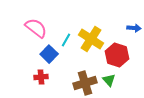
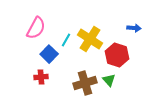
pink semicircle: rotated 80 degrees clockwise
yellow cross: moved 1 px left
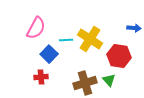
cyan line: rotated 56 degrees clockwise
red hexagon: moved 2 px right, 1 px down; rotated 10 degrees counterclockwise
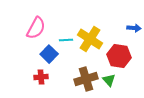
brown cross: moved 1 px right, 4 px up
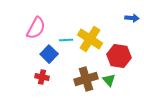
blue arrow: moved 2 px left, 10 px up
red cross: moved 1 px right; rotated 16 degrees clockwise
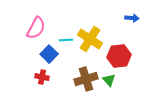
red hexagon: rotated 15 degrees counterclockwise
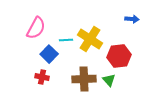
blue arrow: moved 1 px down
brown cross: moved 2 px left; rotated 15 degrees clockwise
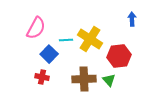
blue arrow: rotated 96 degrees counterclockwise
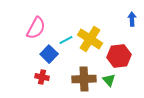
cyan line: rotated 24 degrees counterclockwise
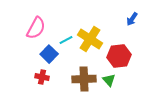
blue arrow: rotated 144 degrees counterclockwise
